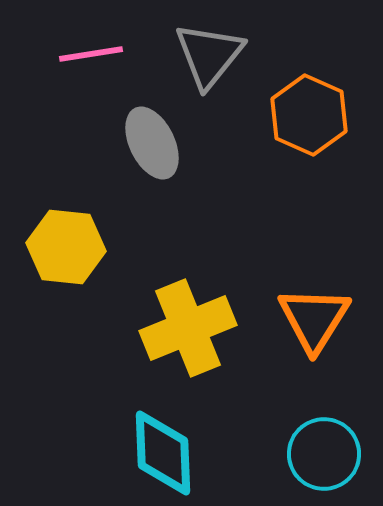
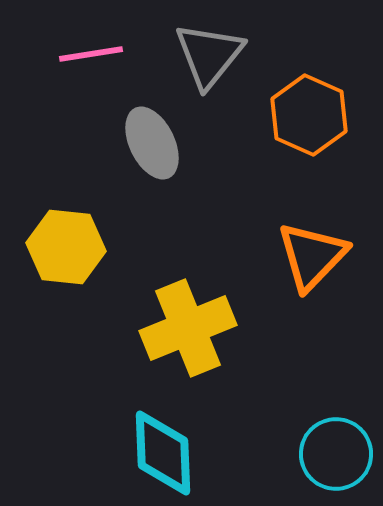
orange triangle: moved 2 px left, 63 px up; rotated 12 degrees clockwise
cyan circle: moved 12 px right
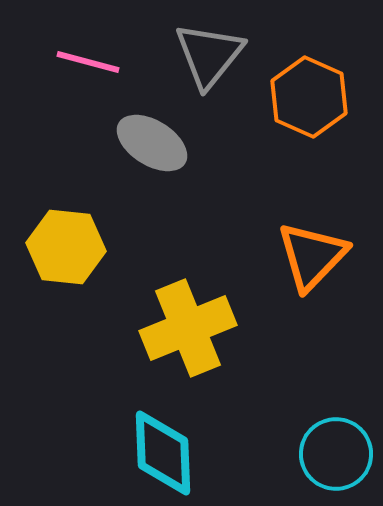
pink line: moved 3 px left, 8 px down; rotated 24 degrees clockwise
orange hexagon: moved 18 px up
gray ellipse: rotated 32 degrees counterclockwise
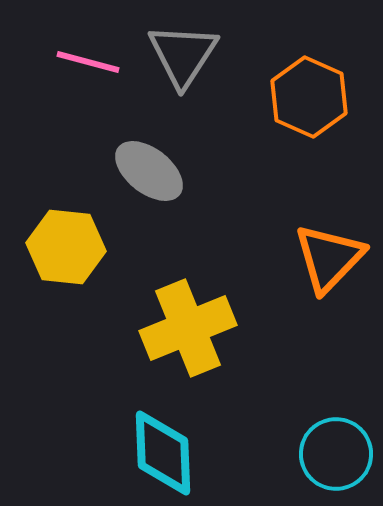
gray triangle: moved 26 px left; rotated 6 degrees counterclockwise
gray ellipse: moved 3 px left, 28 px down; rotated 6 degrees clockwise
orange triangle: moved 17 px right, 2 px down
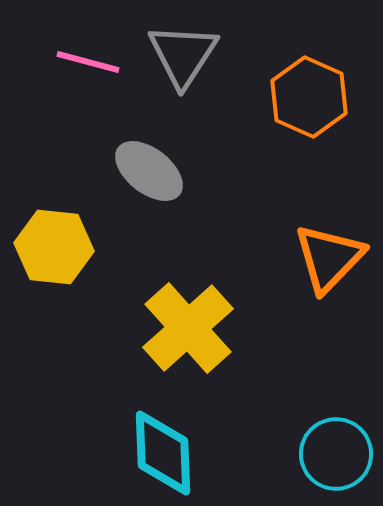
yellow hexagon: moved 12 px left
yellow cross: rotated 20 degrees counterclockwise
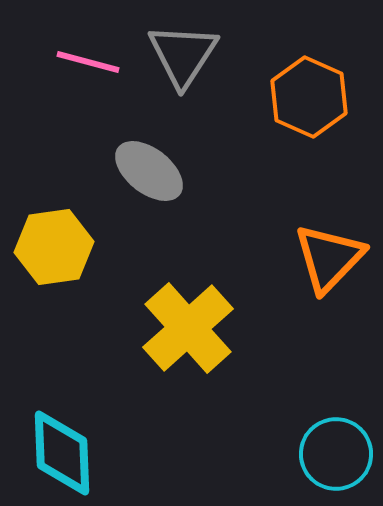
yellow hexagon: rotated 14 degrees counterclockwise
cyan diamond: moved 101 px left
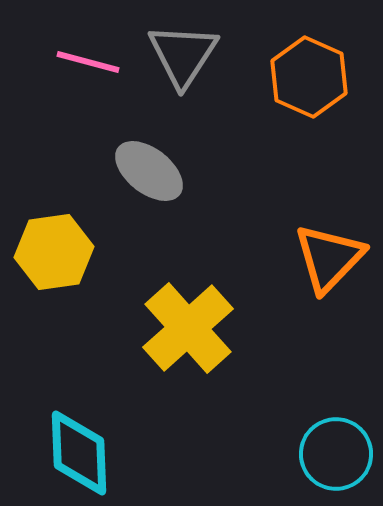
orange hexagon: moved 20 px up
yellow hexagon: moved 5 px down
cyan diamond: moved 17 px right
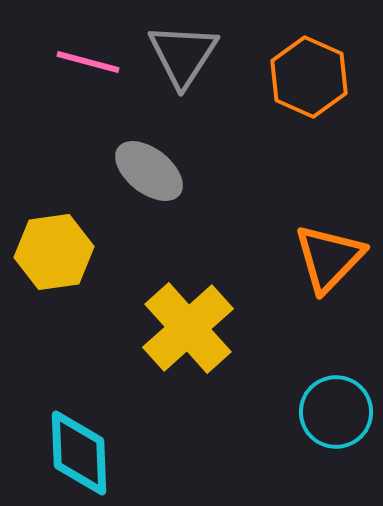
cyan circle: moved 42 px up
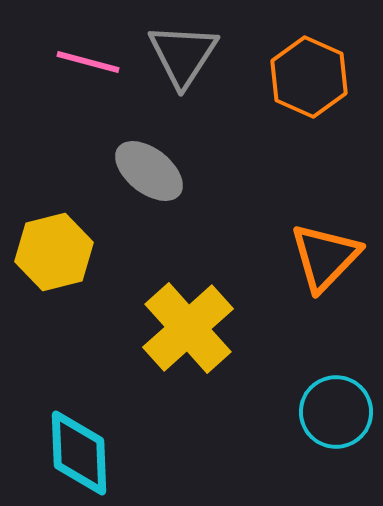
yellow hexagon: rotated 6 degrees counterclockwise
orange triangle: moved 4 px left, 1 px up
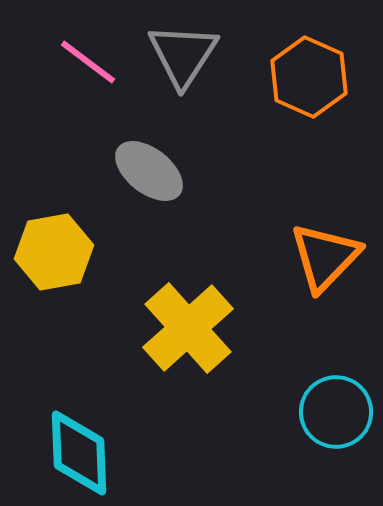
pink line: rotated 22 degrees clockwise
yellow hexagon: rotated 4 degrees clockwise
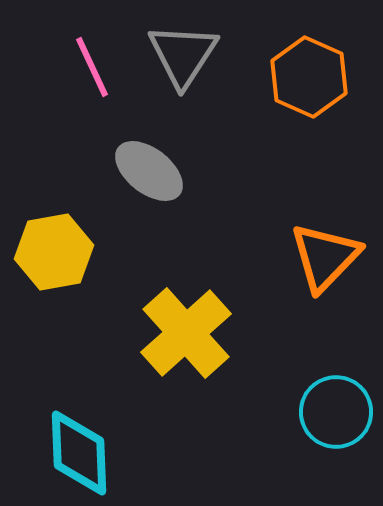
pink line: moved 4 px right, 5 px down; rotated 28 degrees clockwise
yellow cross: moved 2 px left, 5 px down
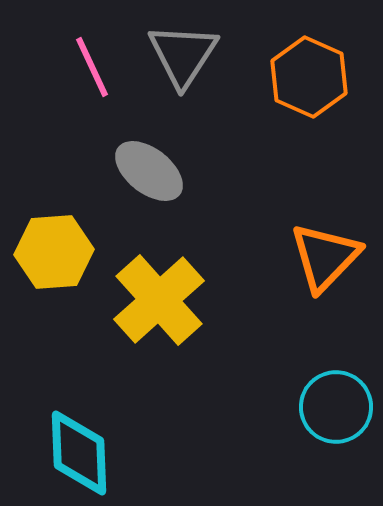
yellow hexagon: rotated 6 degrees clockwise
yellow cross: moved 27 px left, 33 px up
cyan circle: moved 5 px up
